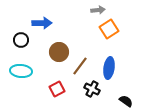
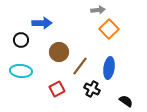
orange square: rotated 12 degrees counterclockwise
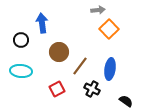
blue arrow: rotated 96 degrees counterclockwise
blue ellipse: moved 1 px right, 1 px down
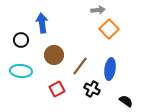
brown circle: moved 5 px left, 3 px down
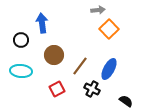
blue ellipse: moved 1 px left; rotated 20 degrees clockwise
